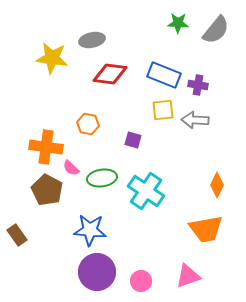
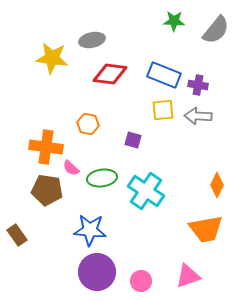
green star: moved 4 px left, 2 px up
gray arrow: moved 3 px right, 4 px up
brown pentagon: rotated 20 degrees counterclockwise
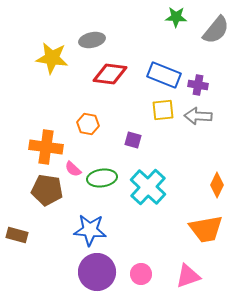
green star: moved 2 px right, 4 px up
pink semicircle: moved 2 px right, 1 px down
cyan cross: moved 2 px right, 4 px up; rotated 9 degrees clockwise
brown rectangle: rotated 40 degrees counterclockwise
pink circle: moved 7 px up
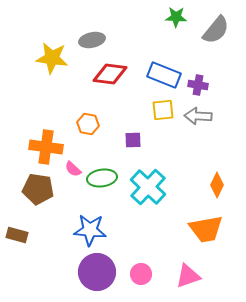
purple square: rotated 18 degrees counterclockwise
brown pentagon: moved 9 px left, 1 px up
